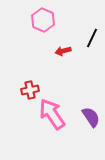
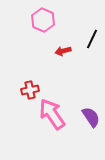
black line: moved 1 px down
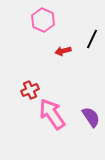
red cross: rotated 12 degrees counterclockwise
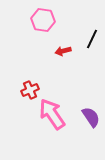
pink hexagon: rotated 15 degrees counterclockwise
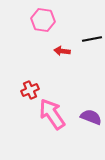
black line: rotated 54 degrees clockwise
red arrow: moved 1 px left; rotated 21 degrees clockwise
purple semicircle: rotated 35 degrees counterclockwise
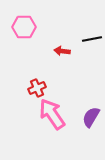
pink hexagon: moved 19 px left, 7 px down; rotated 10 degrees counterclockwise
red cross: moved 7 px right, 2 px up
purple semicircle: rotated 80 degrees counterclockwise
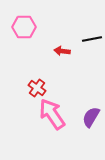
red cross: rotated 30 degrees counterclockwise
